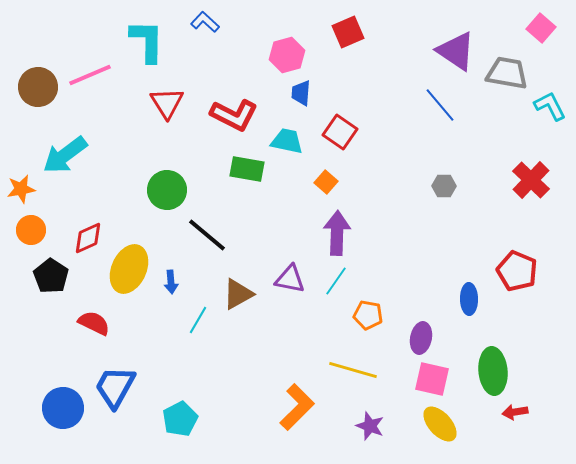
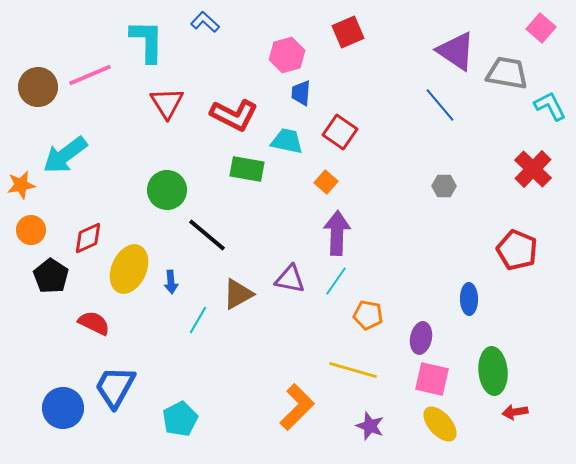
red cross at (531, 180): moved 2 px right, 11 px up
orange star at (21, 189): moved 4 px up
red pentagon at (517, 271): moved 21 px up
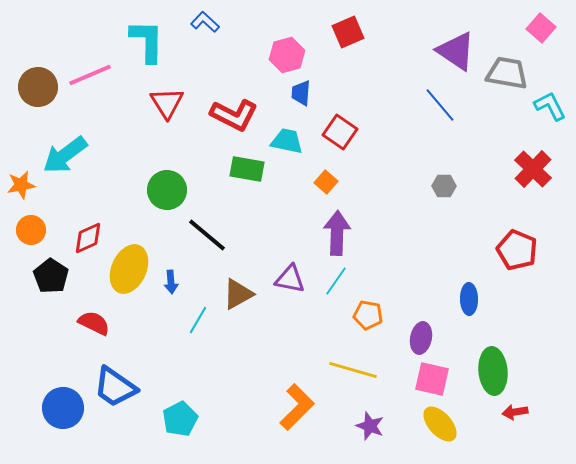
blue trapezoid at (115, 387): rotated 84 degrees counterclockwise
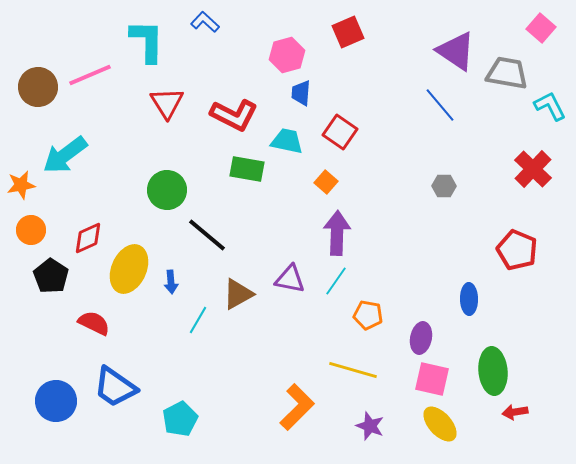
blue circle at (63, 408): moved 7 px left, 7 px up
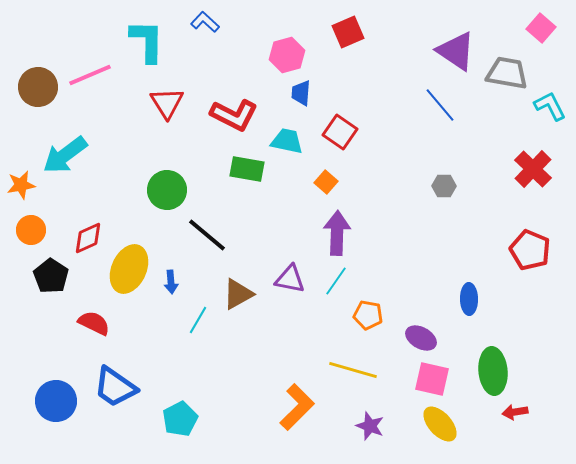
red pentagon at (517, 250): moved 13 px right
purple ellipse at (421, 338): rotated 72 degrees counterclockwise
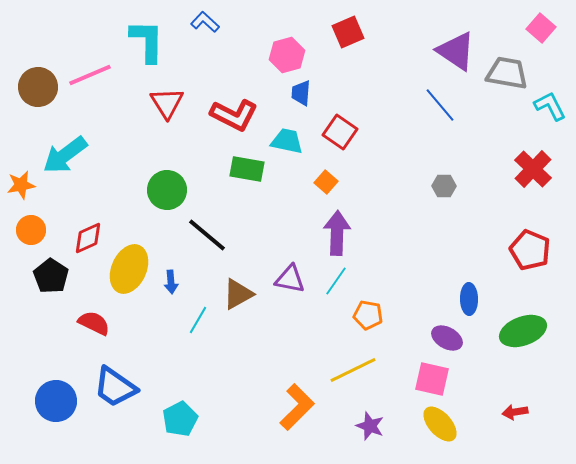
purple ellipse at (421, 338): moved 26 px right
yellow line at (353, 370): rotated 42 degrees counterclockwise
green ellipse at (493, 371): moved 30 px right, 40 px up; rotated 75 degrees clockwise
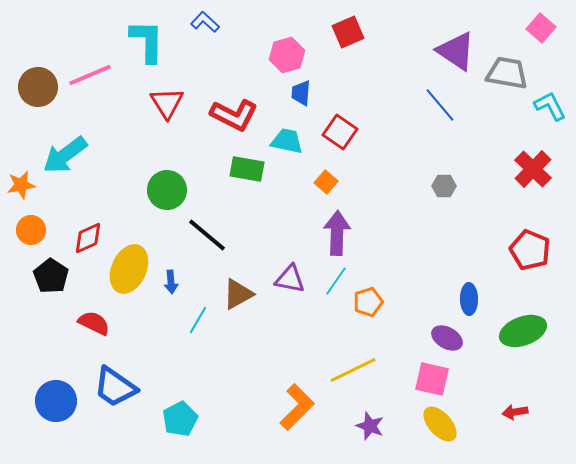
orange pentagon at (368, 315): moved 13 px up; rotated 28 degrees counterclockwise
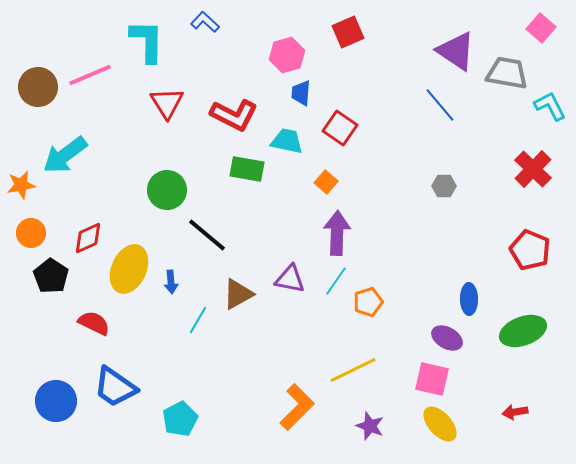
red square at (340, 132): moved 4 px up
orange circle at (31, 230): moved 3 px down
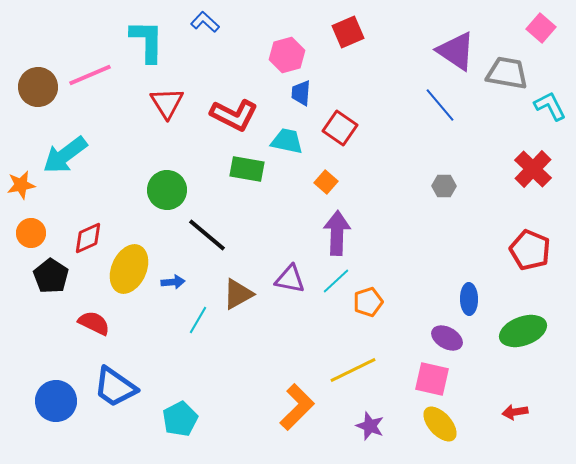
cyan line at (336, 281): rotated 12 degrees clockwise
blue arrow at (171, 282): moved 2 px right; rotated 90 degrees counterclockwise
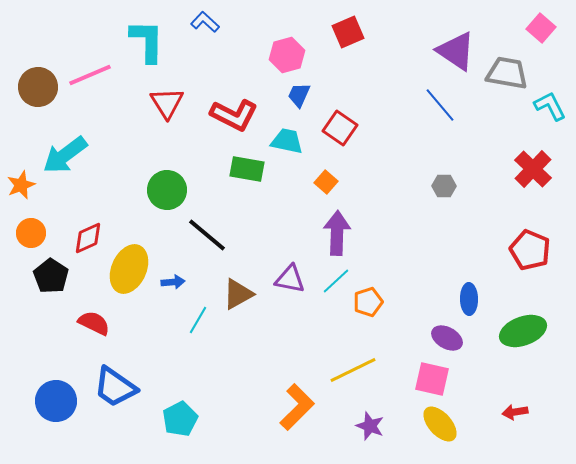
blue trapezoid at (301, 93): moved 2 px left, 2 px down; rotated 20 degrees clockwise
orange star at (21, 185): rotated 12 degrees counterclockwise
